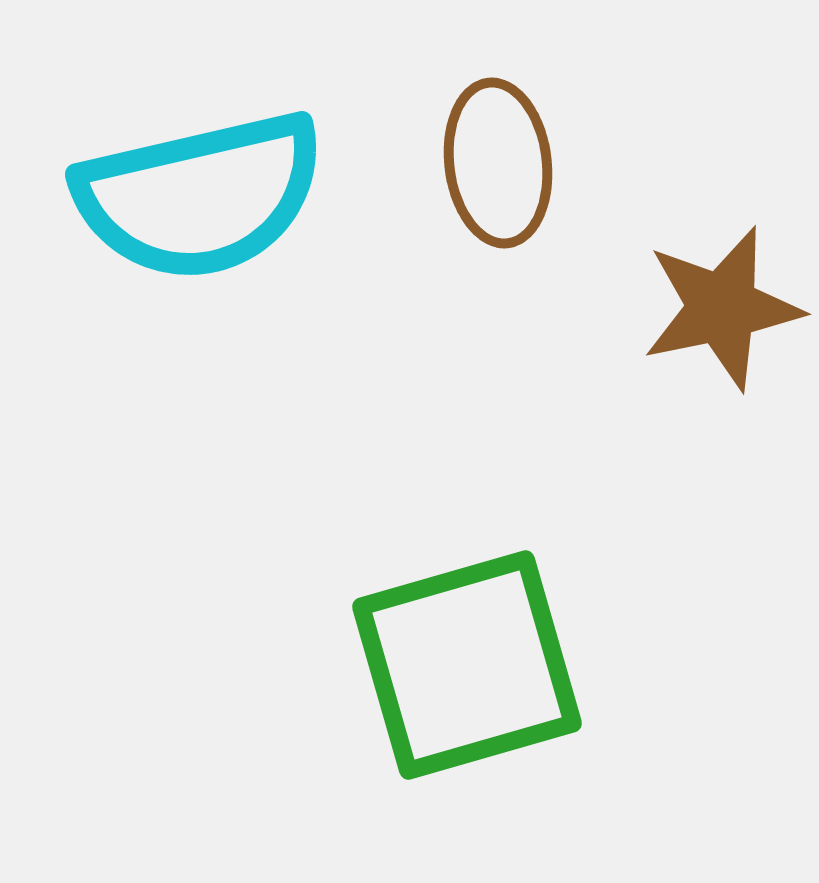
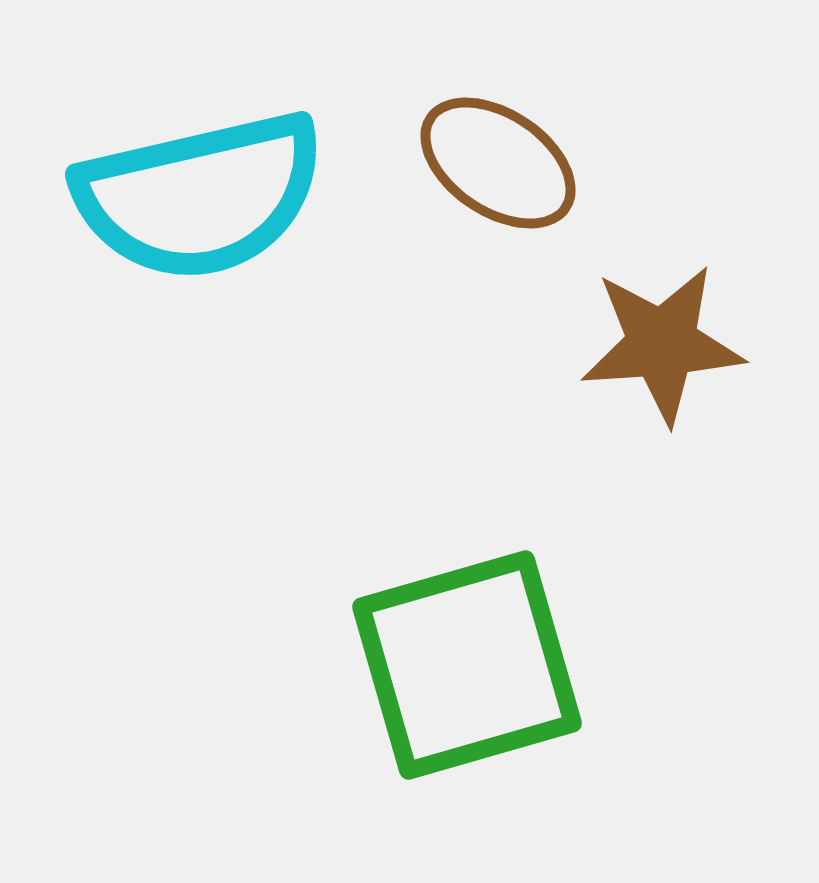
brown ellipse: rotated 49 degrees counterclockwise
brown star: moved 60 px left, 36 px down; rotated 8 degrees clockwise
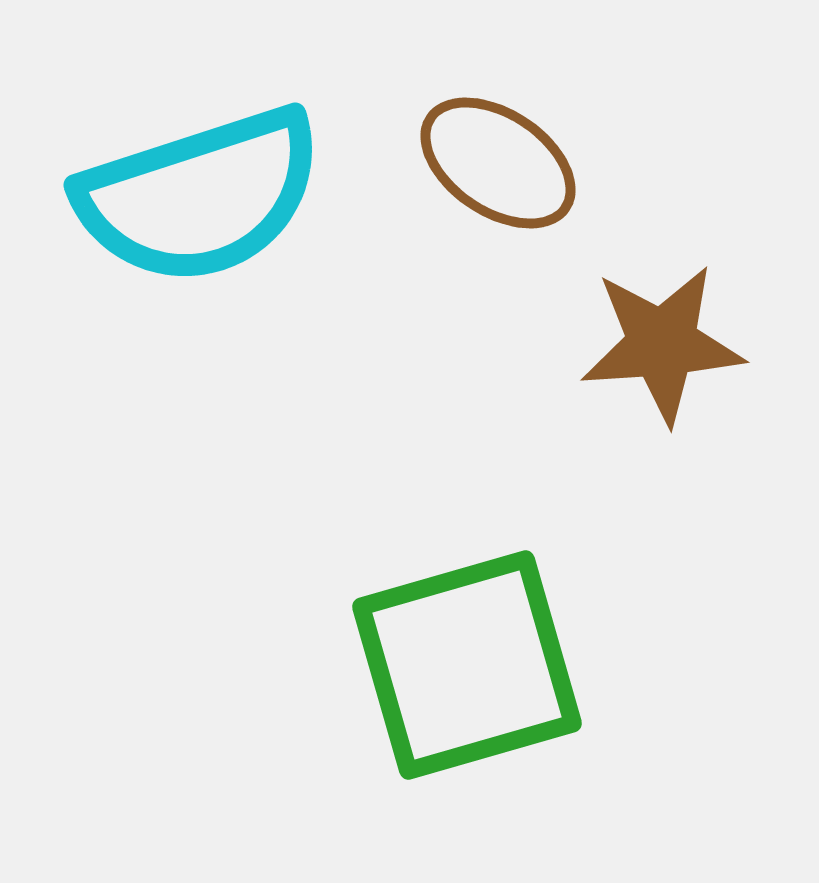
cyan semicircle: rotated 5 degrees counterclockwise
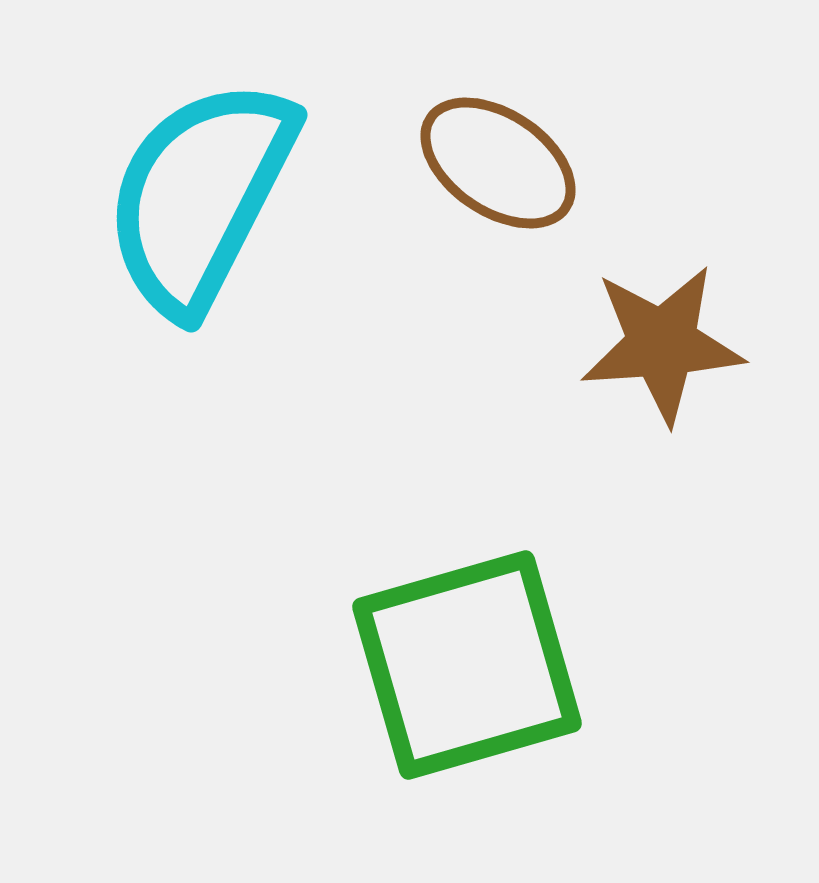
cyan semicircle: rotated 135 degrees clockwise
